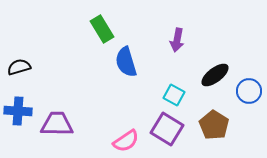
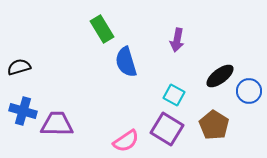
black ellipse: moved 5 px right, 1 px down
blue cross: moved 5 px right; rotated 12 degrees clockwise
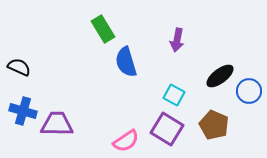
green rectangle: moved 1 px right
black semicircle: rotated 40 degrees clockwise
brown pentagon: rotated 8 degrees counterclockwise
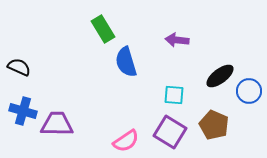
purple arrow: rotated 85 degrees clockwise
cyan square: rotated 25 degrees counterclockwise
purple square: moved 3 px right, 3 px down
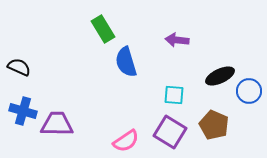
black ellipse: rotated 12 degrees clockwise
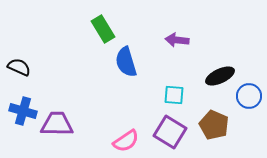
blue circle: moved 5 px down
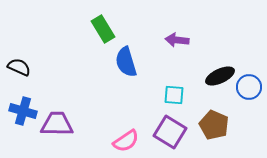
blue circle: moved 9 px up
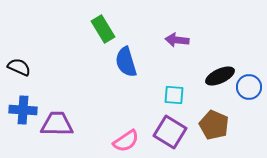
blue cross: moved 1 px up; rotated 12 degrees counterclockwise
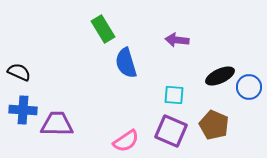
blue semicircle: moved 1 px down
black semicircle: moved 5 px down
purple square: moved 1 px right, 1 px up; rotated 8 degrees counterclockwise
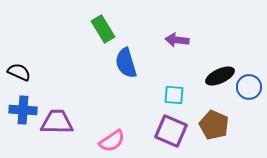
purple trapezoid: moved 2 px up
pink semicircle: moved 14 px left
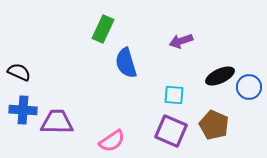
green rectangle: rotated 56 degrees clockwise
purple arrow: moved 4 px right, 1 px down; rotated 25 degrees counterclockwise
